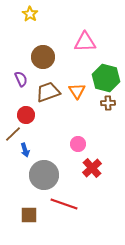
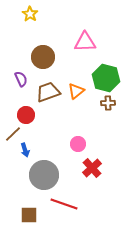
orange triangle: moved 1 px left; rotated 24 degrees clockwise
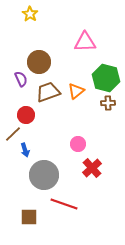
brown circle: moved 4 px left, 5 px down
brown square: moved 2 px down
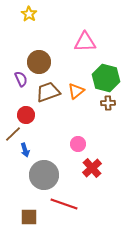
yellow star: moved 1 px left
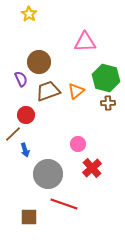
brown trapezoid: moved 1 px up
gray circle: moved 4 px right, 1 px up
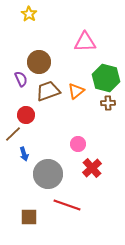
blue arrow: moved 1 px left, 4 px down
red line: moved 3 px right, 1 px down
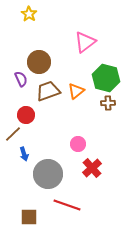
pink triangle: rotated 35 degrees counterclockwise
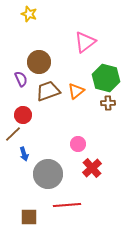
yellow star: rotated 14 degrees counterclockwise
red circle: moved 3 px left
red line: rotated 24 degrees counterclockwise
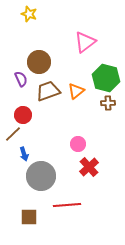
red cross: moved 3 px left, 1 px up
gray circle: moved 7 px left, 2 px down
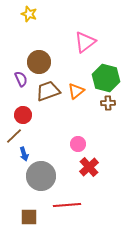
brown line: moved 1 px right, 2 px down
